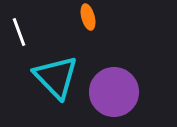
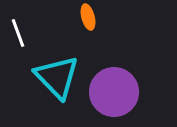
white line: moved 1 px left, 1 px down
cyan triangle: moved 1 px right
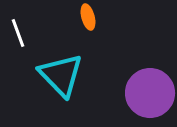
cyan triangle: moved 4 px right, 2 px up
purple circle: moved 36 px right, 1 px down
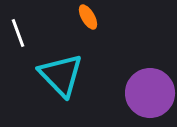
orange ellipse: rotated 15 degrees counterclockwise
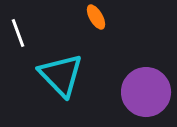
orange ellipse: moved 8 px right
purple circle: moved 4 px left, 1 px up
